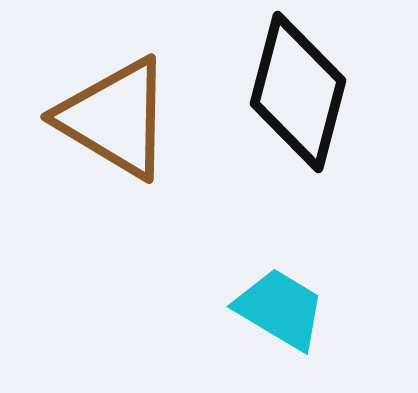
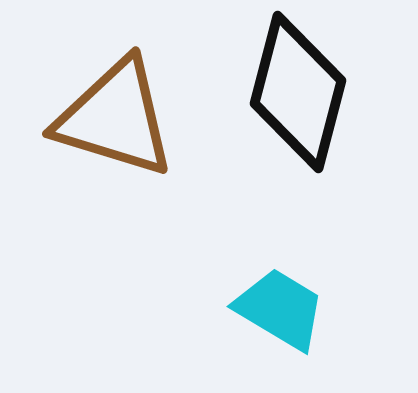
brown triangle: rotated 14 degrees counterclockwise
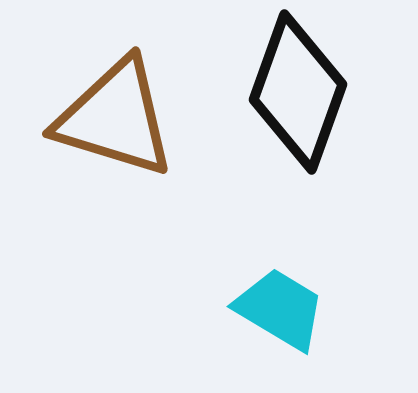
black diamond: rotated 5 degrees clockwise
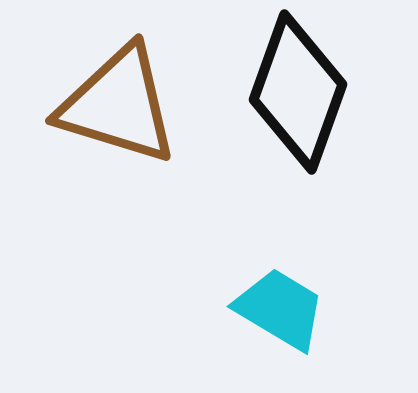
brown triangle: moved 3 px right, 13 px up
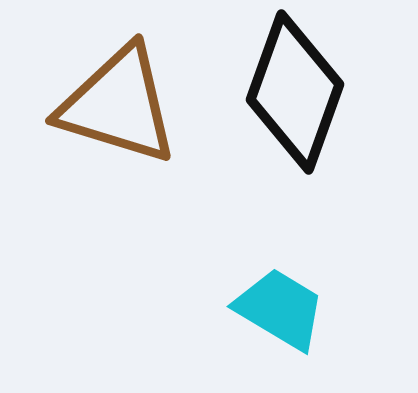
black diamond: moved 3 px left
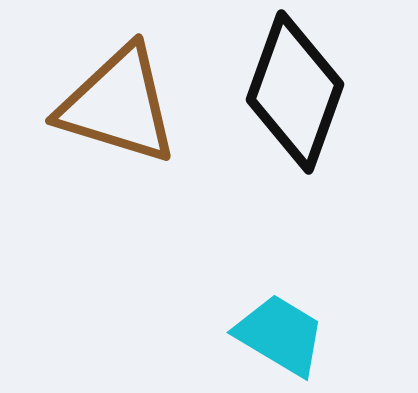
cyan trapezoid: moved 26 px down
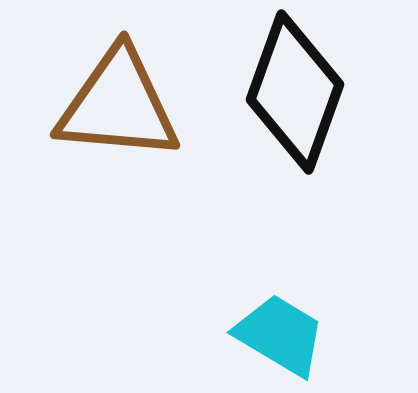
brown triangle: rotated 12 degrees counterclockwise
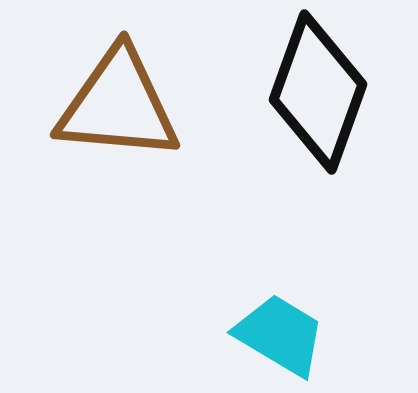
black diamond: moved 23 px right
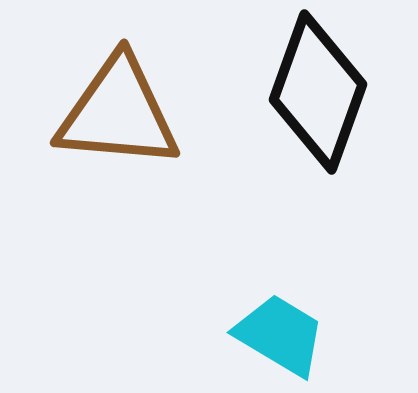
brown triangle: moved 8 px down
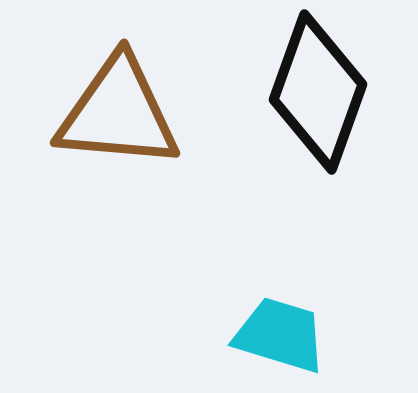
cyan trapezoid: rotated 14 degrees counterclockwise
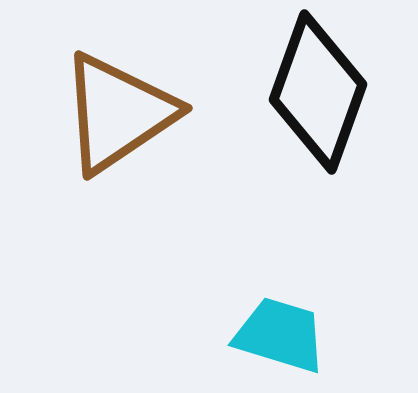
brown triangle: rotated 39 degrees counterclockwise
